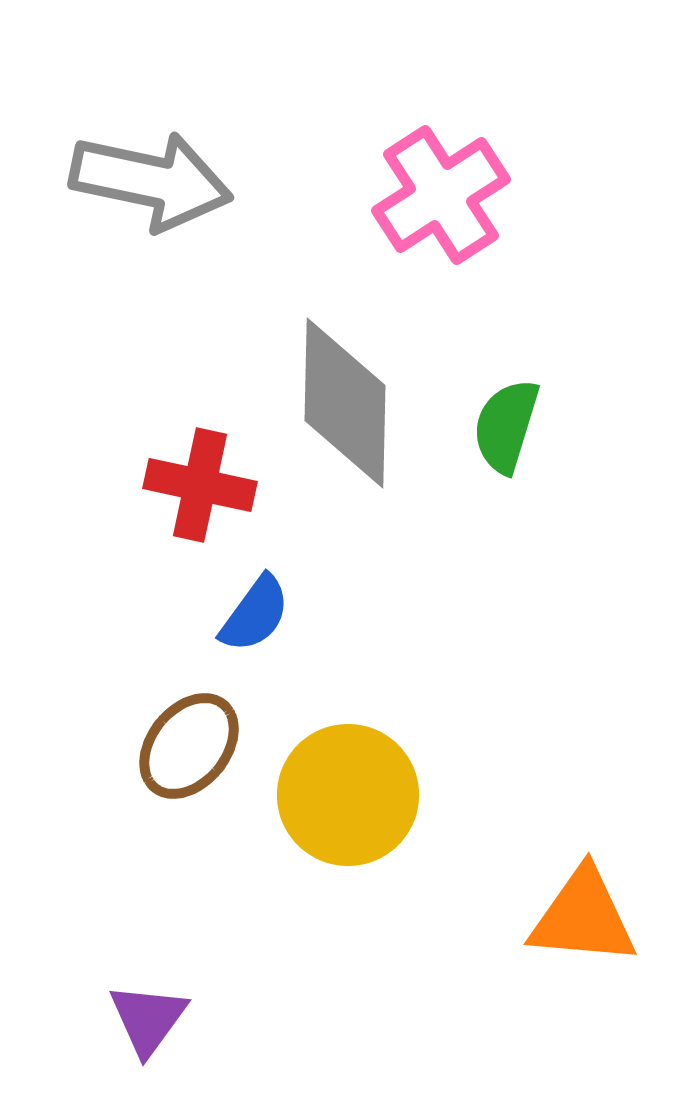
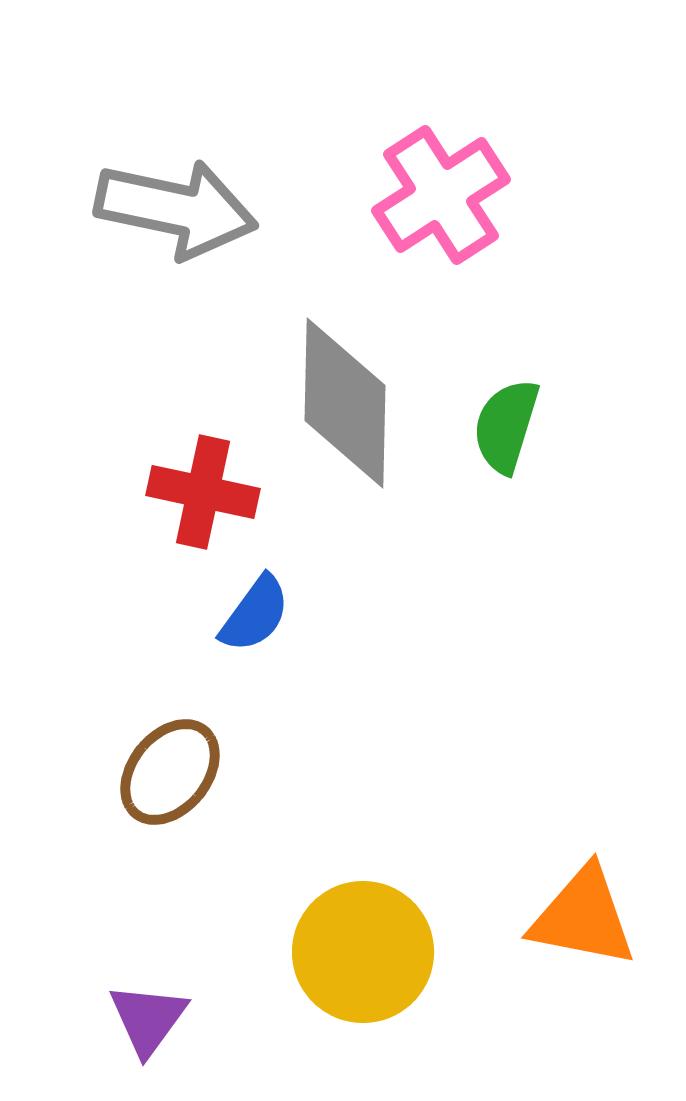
gray arrow: moved 25 px right, 28 px down
red cross: moved 3 px right, 7 px down
brown ellipse: moved 19 px left, 26 px down
yellow circle: moved 15 px right, 157 px down
orange triangle: rotated 6 degrees clockwise
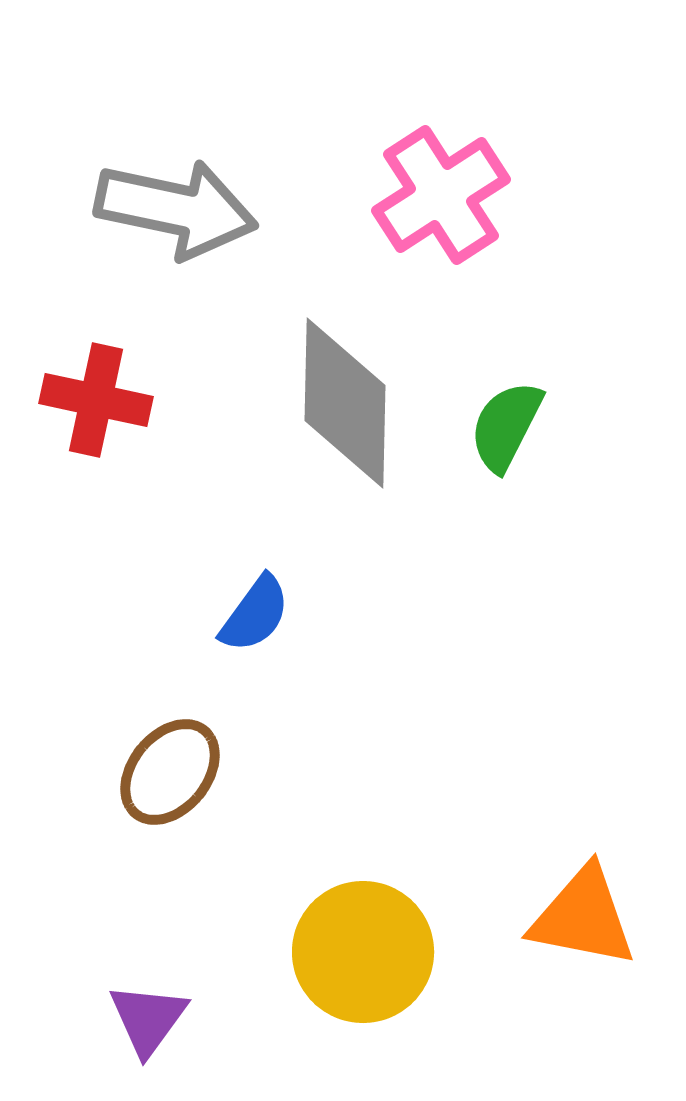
green semicircle: rotated 10 degrees clockwise
red cross: moved 107 px left, 92 px up
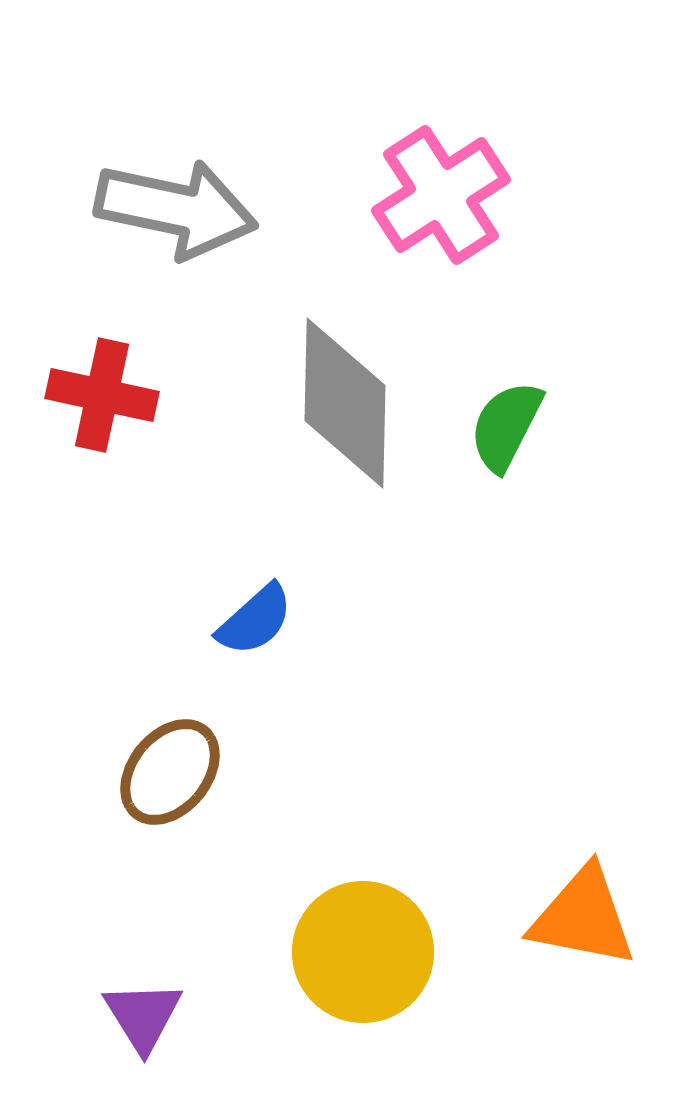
red cross: moved 6 px right, 5 px up
blue semicircle: moved 6 px down; rotated 12 degrees clockwise
purple triangle: moved 5 px left, 3 px up; rotated 8 degrees counterclockwise
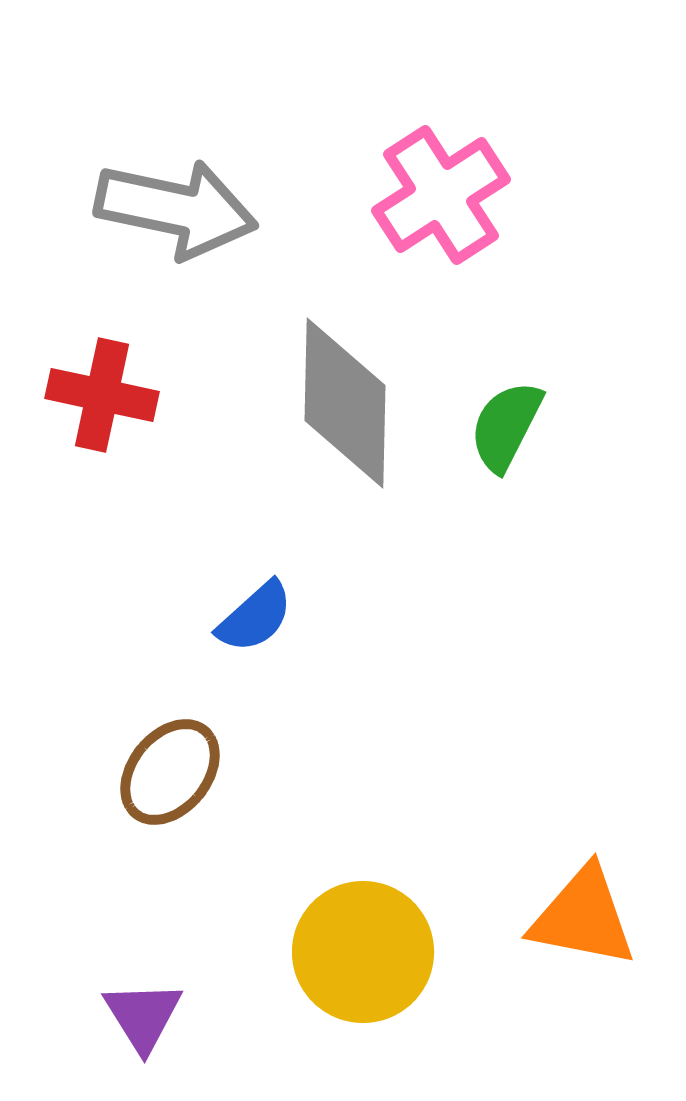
blue semicircle: moved 3 px up
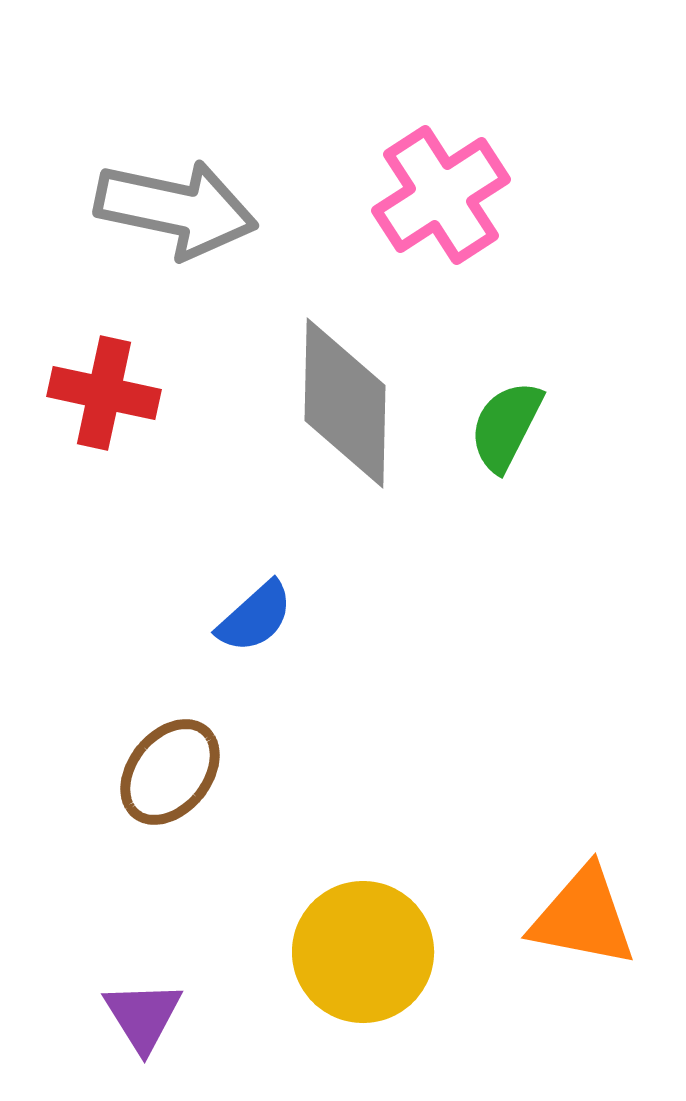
red cross: moved 2 px right, 2 px up
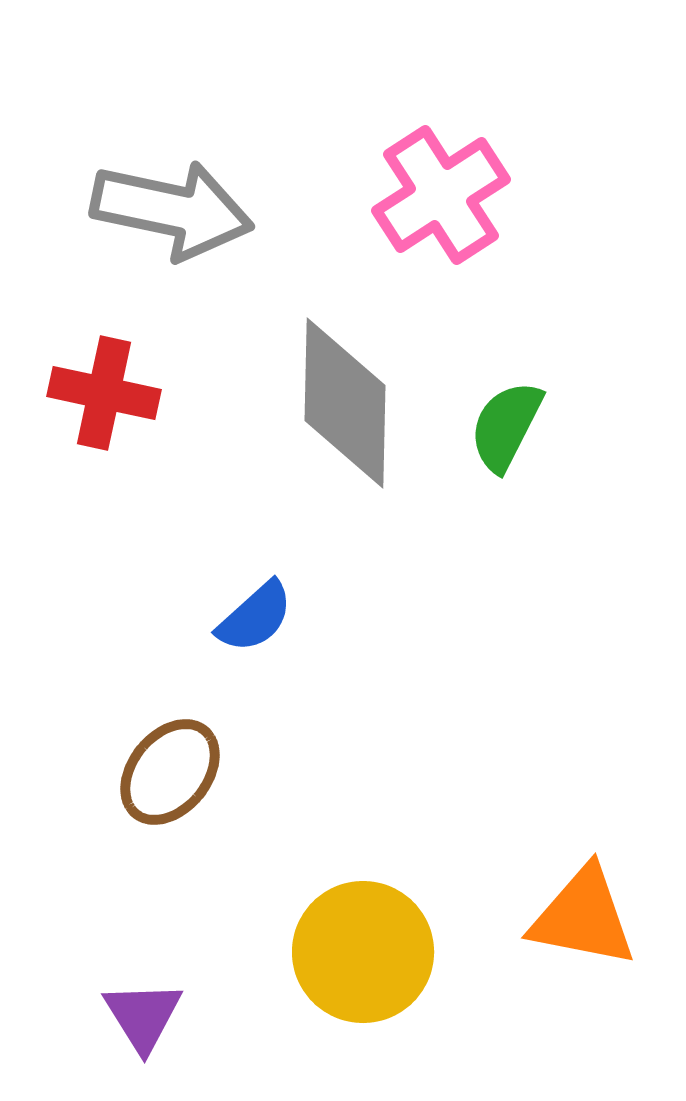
gray arrow: moved 4 px left, 1 px down
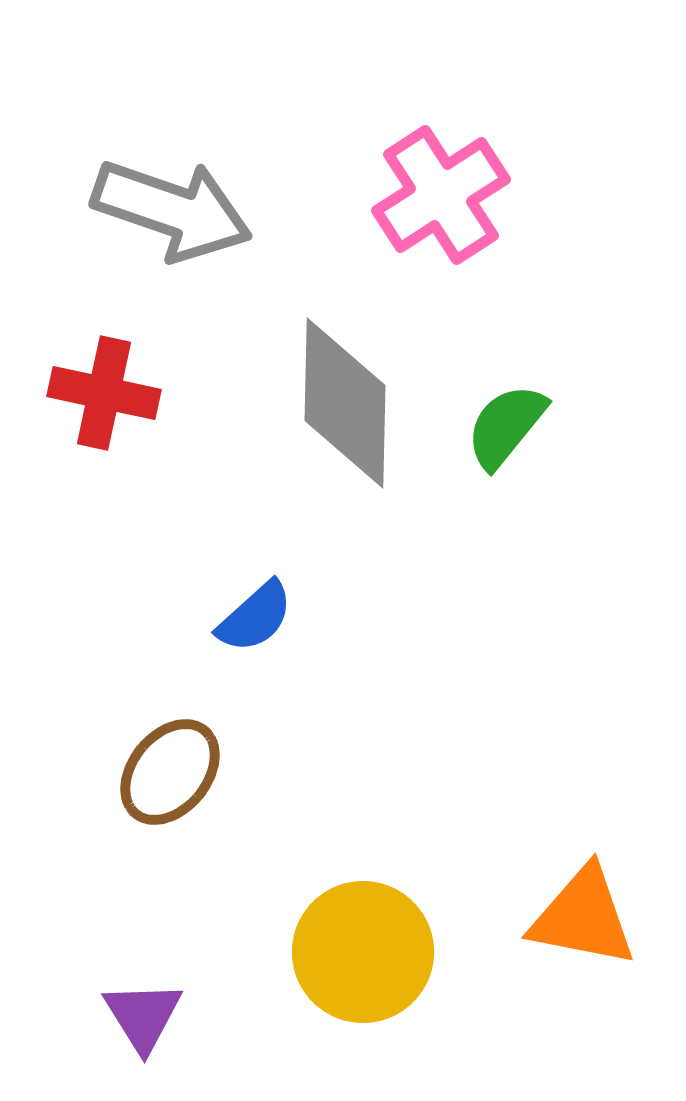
gray arrow: rotated 7 degrees clockwise
green semicircle: rotated 12 degrees clockwise
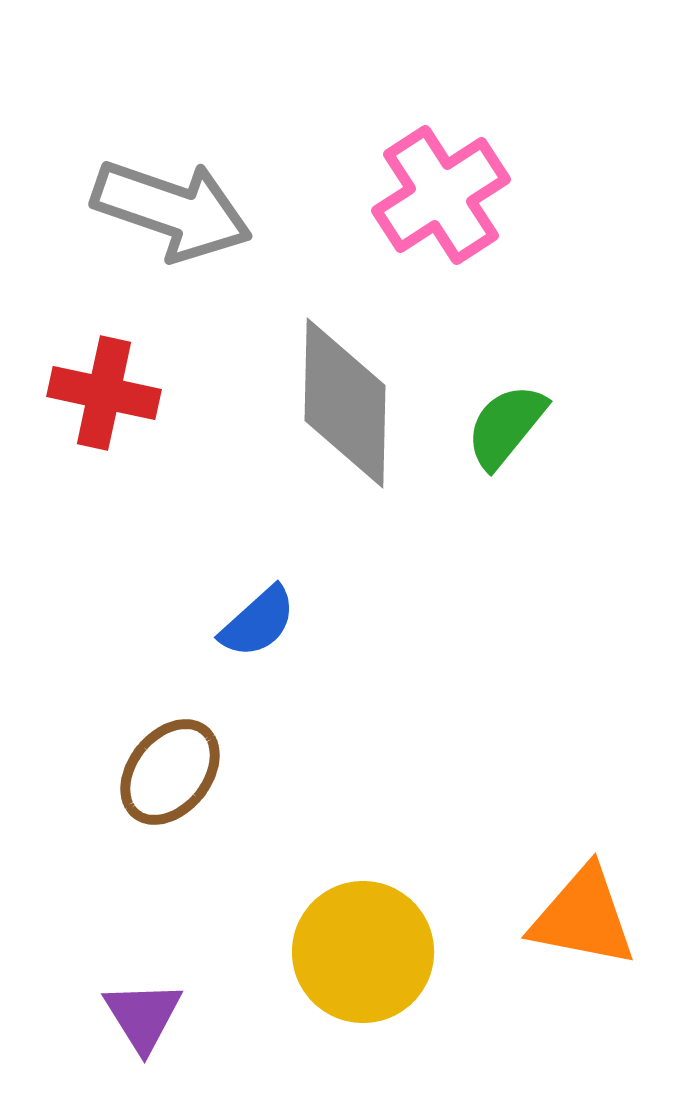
blue semicircle: moved 3 px right, 5 px down
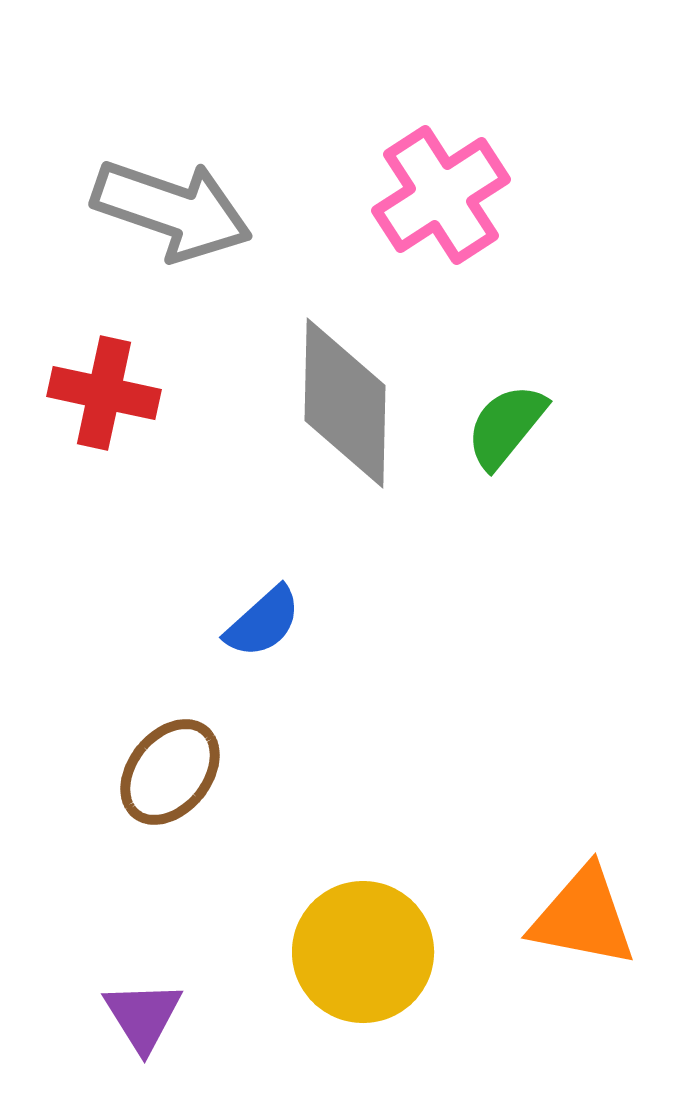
blue semicircle: moved 5 px right
